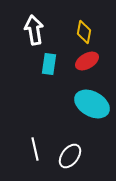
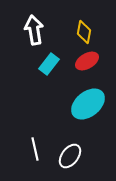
cyan rectangle: rotated 30 degrees clockwise
cyan ellipse: moved 4 px left; rotated 68 degrees counterclockwise
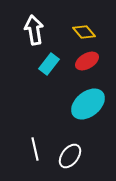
yellow diamond: rotated 50 degrees counterclockwise
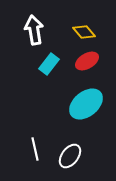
cyan ellipse: moved 2 px left
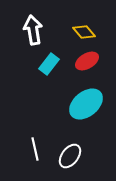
white arrow: moved 1 px left
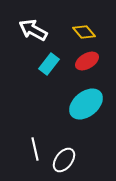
white arrow: rotated 52 degrees counterclockwise
white ellipse: moved 6 px left, 4 px down
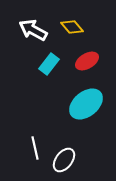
yellow diamond: moved 12 px left, 5 px up
white line: moved 1 px up
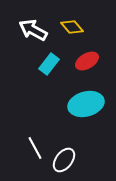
cyan ellipse: rotated 24 degrees clockwise
white line: rotated 15 degrees counterclockwise
